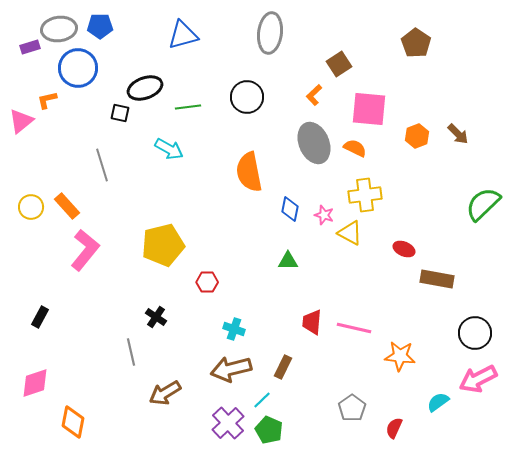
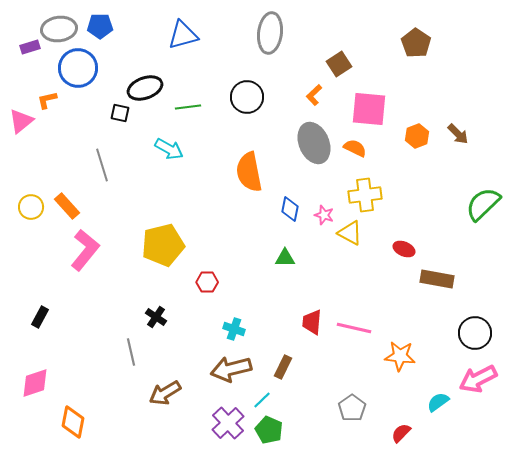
green triangle at (288, 261): moved 3 px left, 3 px up
red semicircle at (394, 428): moved 7 px right, 5 px down; rotated 20 degrees clockwise
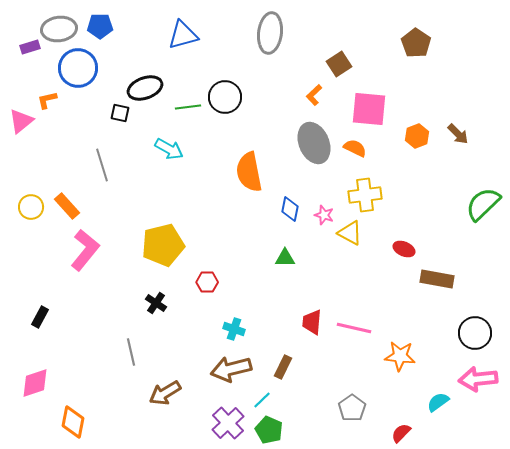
black circle at (247, 97): moved 22 px left
black cross at (156, 317): moved 14 px up
pink arrow at (478, 379): rotated 21 degrees clockwise
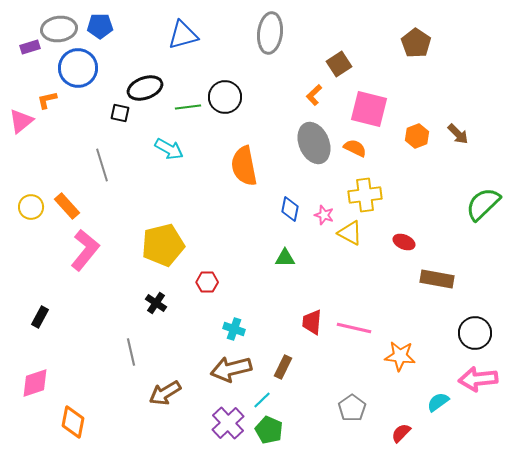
pink square at (369, 109): rotated 9 degrees clockwise
orange semicircle at (249, 172): moved 5 px left, 6 px up
red ellipse at (404, 249): moved 7 px up
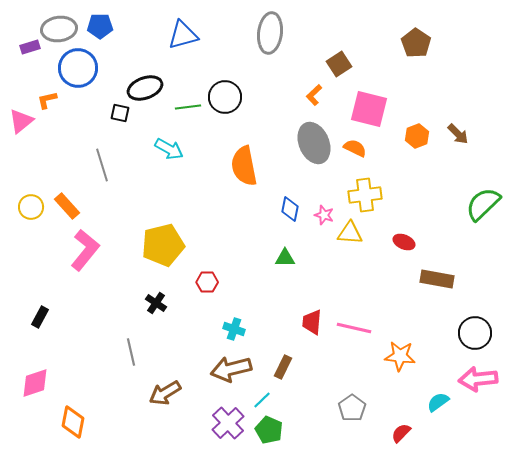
yellow triangle at (350, 233): rotated 24 degrees counterclockwise
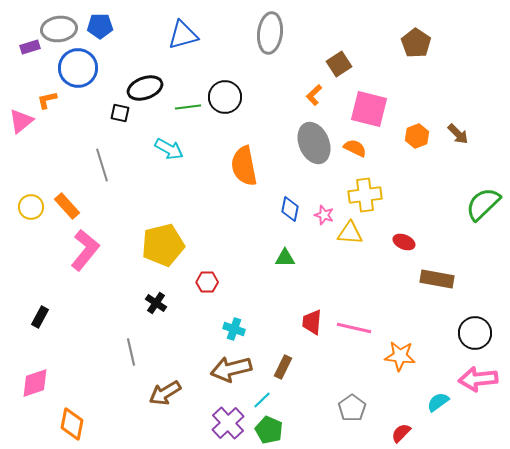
orange diamond at (73, 422): moved 1 px left, 2 px down
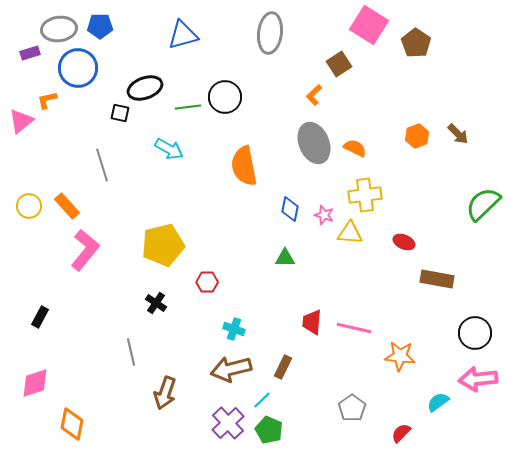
purple rectangle at (30, 47): moved 6 px down
pink square at (369, 109): moved 84 px up; rotated 18 degrees clockwise
yellow circle at (31, 207): moved 2 px left, 1 px up
brown arrow at (165, 393): rotated 40 degrees counterclockwise
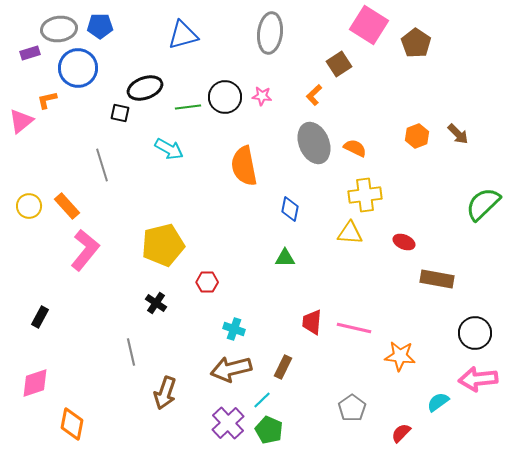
pink star at (324, 215): moved 62 px left, 119 px up; rotated 12 degrees counterclockwise
